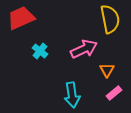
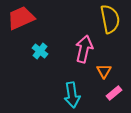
pink arrow: rotated 52 degrees counterclockwise
orange triangle: moved 3 px left, 1 px down
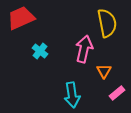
yellow semicircle: moved 3 px left, 4 px down
pink rectangle: moved 3 px right
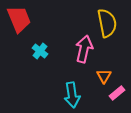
red trapezoid: moved 2 px left, 1 px down; rotated 92 degrees clockwise
orange triangle: moved 5 px down
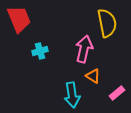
cyan cross: rotated 35 degrees clockwise
orange triangle: moved 11 px left; rotated 28 degrees counterclockwise
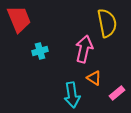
orange triangle: moved 1 px right, 2 px down
